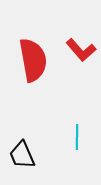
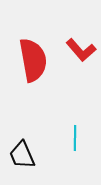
cyan line: moved 2 px left, 1 px down
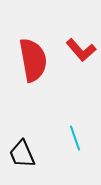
cyan line: rotated 20 degrees counterclockwise
black trapezoid: moved 1 px up
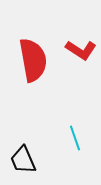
red L-shape: rotated 16 degrees counterclockwise
black trapezoid: moved 1 px right, 6 px down
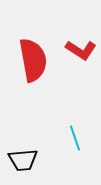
black trapezoid: rotated 72 degrees counterclockwise
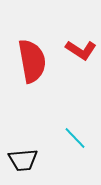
red semicircle: moved 1 px left, 1 px down
cyan line: rotated 25 degrees counterclockwise
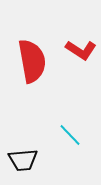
cyan line: moved 5 px left, 3 px up
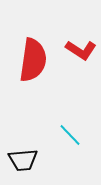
red semicircle: moved 1 px right, 1 px up; rotated 18 degrees clockwise
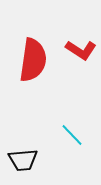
cyan line: moved 2 px right
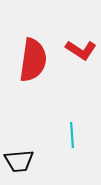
cyan line: rotated 40 degrees clockwise
black trapezoid: moved 4 px left, 1 px down
